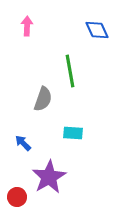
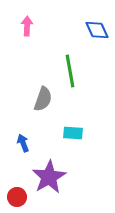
blue arrow: rotated 24 degrees clockwise
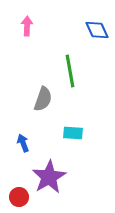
red circle: moved 2 px right
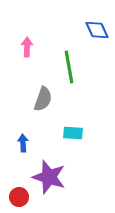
pink arrow: moved 21 px down
green line: moved 1 px left, 4 px up
blue arrow: rotated 18 degrees clockwise
purple star: rotated 24 degrees counterclockwise
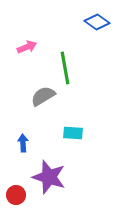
blue diamond: moved 8 px up; rotated 30 degrees counterclockwise
pink arrow: rotated 66 degrees clockwise
green line: moved 4 px left, 1 px down
gray semicircle: moved 3 px up; rotated 140 degrees counterclockwise
red circle: moved 3 px left, 2 px up
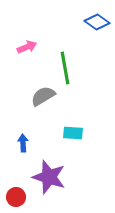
red circle: moved 2 px down
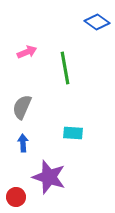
pink arrow: moved 5 px down
gray semicircle: moved 21 px left, 11 px down; rotated 35 degrees counterclockwise
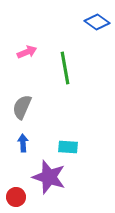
cyan rectangle: moved 5 px left, 14 px down
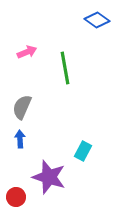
blue diamond: moved 2 px up
blue arrow: moved 3 px left, 4 px up
cyan rectangle: moved 15 px right, 4 px down; rotated 66 degrees counterclockwise
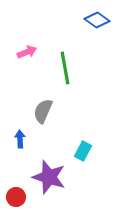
gray semicircle: moved 21 px right, 4 px down
